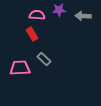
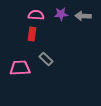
purple star: moved 2 px right, 4 px down
pink semicircle: moved 1 px left
red rectangle: rotated 40 degrees clockwise
gray rectangle: moved 2 px right
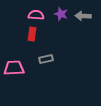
purple star: rotated 24 degrees clockwise
gray rectangle: rotated 56 degrees counterclockwise
pink trapezoid: moved 6 px left
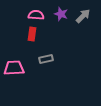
gray arrow: rotated 133 degrees clockwise
